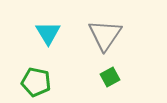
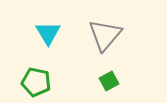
gray triangle: rotated 6 degrees clockwise
green square: moved 1 px left, 4 px down
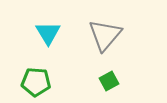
green pentagon: rotated 8 degrees counterclockwise
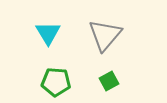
green pentagon: moved 20 px right
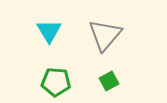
cyan triangle: moved 1 px right, 2 px up
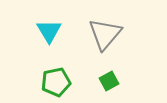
gray triangle: moved 1 px up
green pentagon: rotated 16 degrees counterclockwise
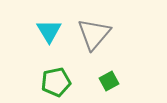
gray triangle: moved 11 px left
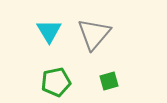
green square: rotated 12 degrees clockwise
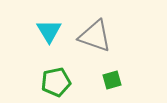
gray triangle: moved 1 px right, 2 px down; rotated 51 degrees counterclockwise
green square: moved 3 px right, 1 px up
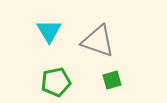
gray triangle: moved 3 px right, 5 px down
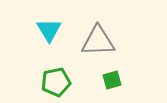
cyan triangle: moved 1 px up
gray triangle: rotated 21 degrees counterclockwise
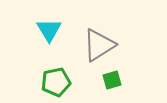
gray triangle: moved 1 px right, 4 px down; rotated 30 degrees counterclockwise
